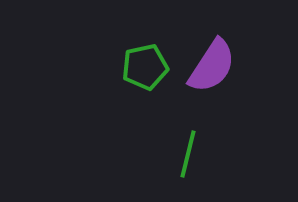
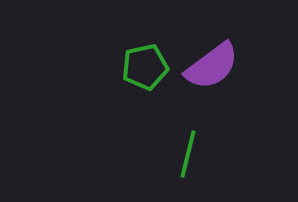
purple semicircle: rotated 20 degrees clockwise
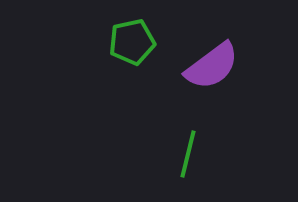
green pentagon: moved 13 px left, 25 px up
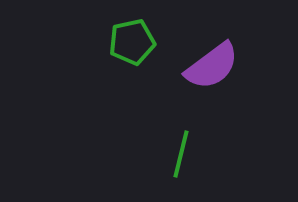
green line: moved 7 px left
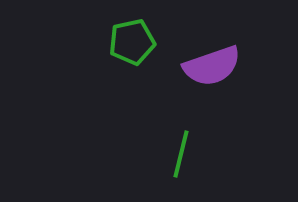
purple semicircle: rotated 18 degrees clockwise
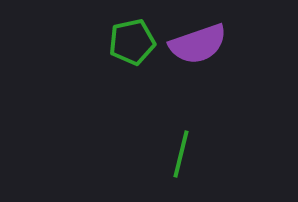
purple semicircle: moved 14 px left, 22 px up
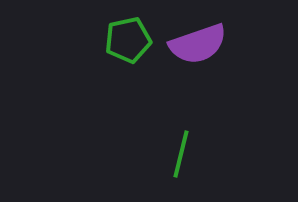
green pentagon: moved 4 px left, 2 px up
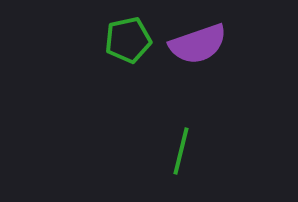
green line: moved 3 px up
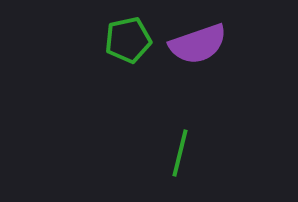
green line: moved 1 px left, 2 px down
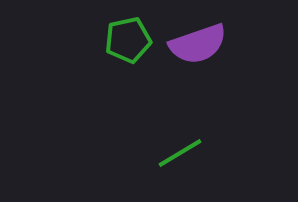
green line: rotated 45 degrees clockwise
